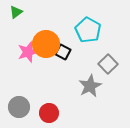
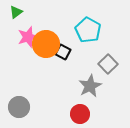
pink star: moved 15 px up
red circle: moved 31 px right, 1 px down
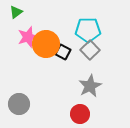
cyan pentagon: rotated 30 degrees counterclockwise
gray square: moved 18 px left, 14 px up
gray circle: moved 3 px up
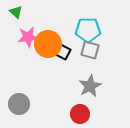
green triangle: rotated 40 degrees counterclockwise
pink star: rotated 10 degrees clockwise
orange circle: moved 2 px right
gray square: rotated 30 degrees counterclockwise
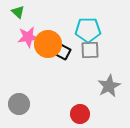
green triangle: moved 2 px right
gray square: rotated 18 degrees counterclockwise
gray star: moved 19 px right
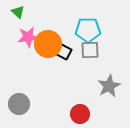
black square: moved 1 px right
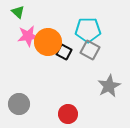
pink star: moved 1 px up
orange circle: moved 2 px up
gray square: rotated 30 degrees clockwise
red circle: moved 12 px left
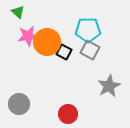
orange circle: moved 1 px left
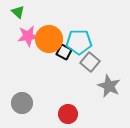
cyan pentagon: moved 9 px left, 12 px down
orange circle: moved 2 px right, 3 px up
gray square: moved 12 px down; rotated 12 degrees clockwise
gray star: rotated 20 degrees counterclockwise
gray circle: moved 3 px right, 1 px up
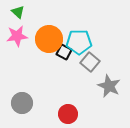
pink star: moved 11 px left
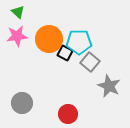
black square: moved 1 px right, 1 px down
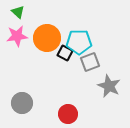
orange circle: moved 2 px left, 1 px up
gray square: rotated 30 degrees clockwise
